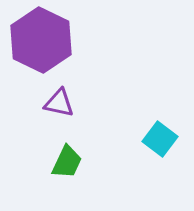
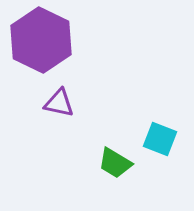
cyan square: rotated 16 degrees counterclockwise
green trapezoid: moved 48 px right, 1 px down; rotated 96 degrees clockwise
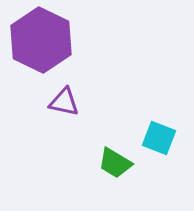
purple triangle: moved 5 px right, 1 px up
cyan square: moved 1 px left, 1 px up
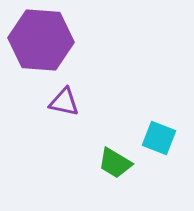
purple hexagon: rotated 22 degrees counterclockwise
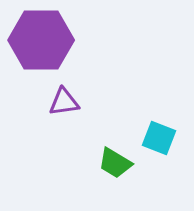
purple hexagon: rotated 4 degrees counterclockwise
purple triangle: rotated 20 degrees counterclockwise
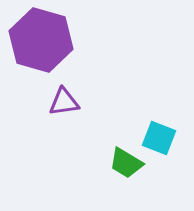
purple hexagon: rotated 16 degrees clockwise
green trapezoid: moved 11 px right
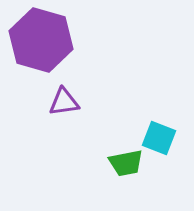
green trapezoid: rotated 42 degrees counterclockwise
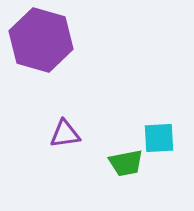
purple triangle: moved 1 px right, 32 px down
cyan square: rotated 24 degrees counterclockwise
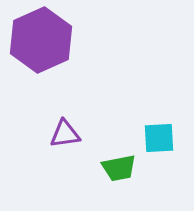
purple hexagon: rotated 20 degrees clockwise
green trapezoid: moved 7 px left, 5 px down
